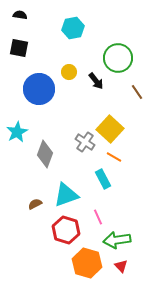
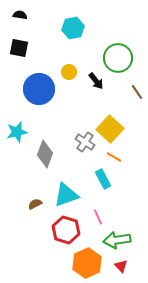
cyan star: rotated 15 degrees clockwise
orange hexagon: rotated 20 degrees clockwise
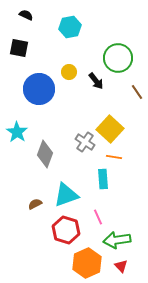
black semicircle: moved 6 px right; rotated 16 degrees clockwise
cyan hexagon: moved 3 px left, 1 px up
cyan star: rotated 25 degrees counterclockwise
orange line: rotated 21 degrees counterclockwise
cyan rectangle: rotated 24 degrees clockwise
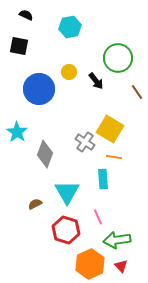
black square: moved 2 px up
yellow square: rotated 12 degrees counterclockwise
cyan triangle: moved 1 px right, 3 px up; rotated 40 degrees counterclockwise
orange hexagon: moved 3 px right, 1 px down
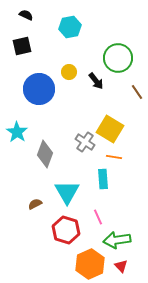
black square: moved 3 px right; rotated 24 degrees counterclockwise
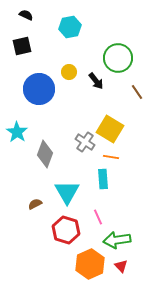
orange line: moved 3 px left
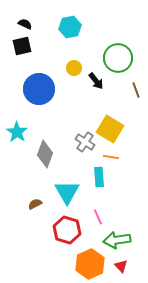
black semicircle: moved 1 px left, 9 px down
yellow circle: moved 5 px right, 4 px up
brown line: moved 1 px left, 2 px up; rotated 14 degrees clockwise
cyan rectangle: moved 4 px left, 2 px up
red hexagon: moved 1 px right
